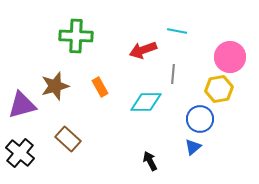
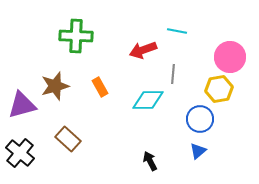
cyan diamond: moved 2 px right, 2 px up
blue triangle: moved 5 px right, 4 px down
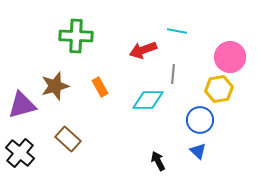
blue circle: moved 1 px down
blue triangle: rotated 36 degrees counterclockwise
black arrow: moved 8 px right
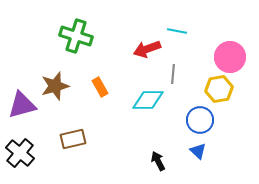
green cross: rotated 16 degrees clockwise
red arrow: moved 4 px right, 1 px up
brown rectangle: moved 5 px right; rotated 55 degrees counterclockwise
